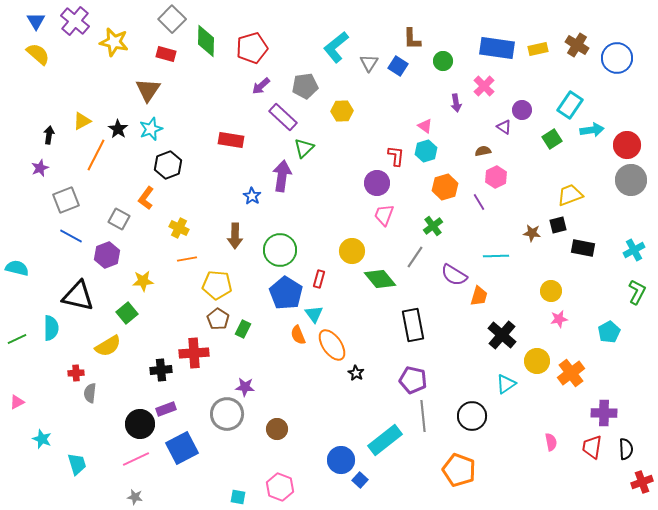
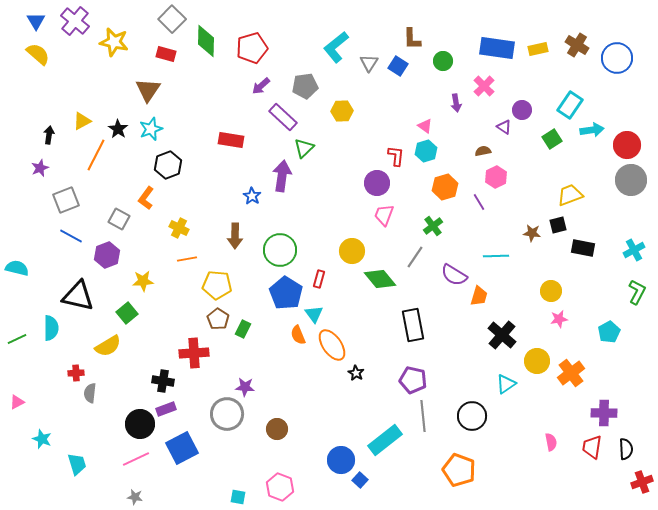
black cross at (161, 370): moved 2 px right, 11 px down; rotated 15 degrees clockwise
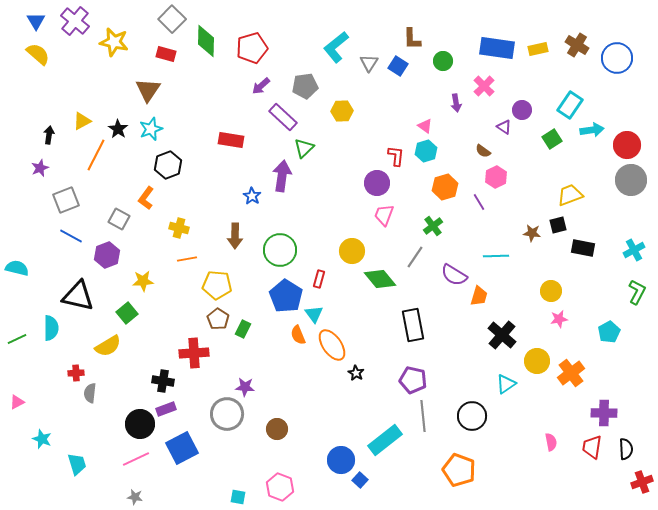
brown semicircle at (483, 151): rotated 133 degrees counterclockwise
yellow cross at (179, 228): rotated 12 degrees counterclockwise
blue pentagon at (286, 293): moved 3 px down
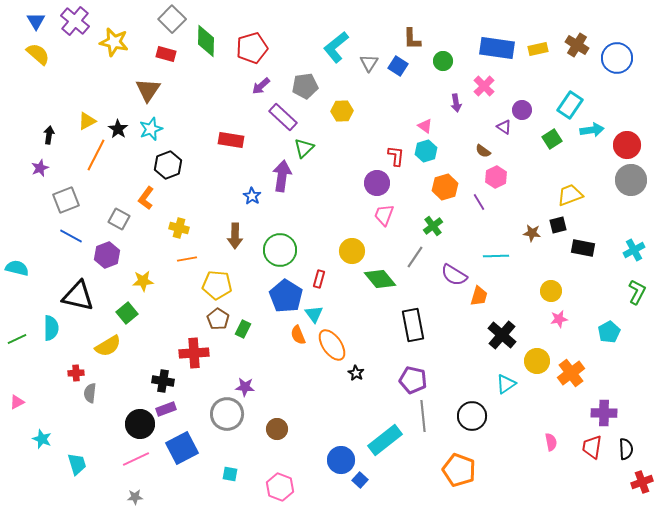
yellow triangle at (82, 121): moved 5 px right
gray star at (135, 497): rotated 14 degrees counterclockwise
cyan square at (238, 497): moved 8 px left, 23 px up
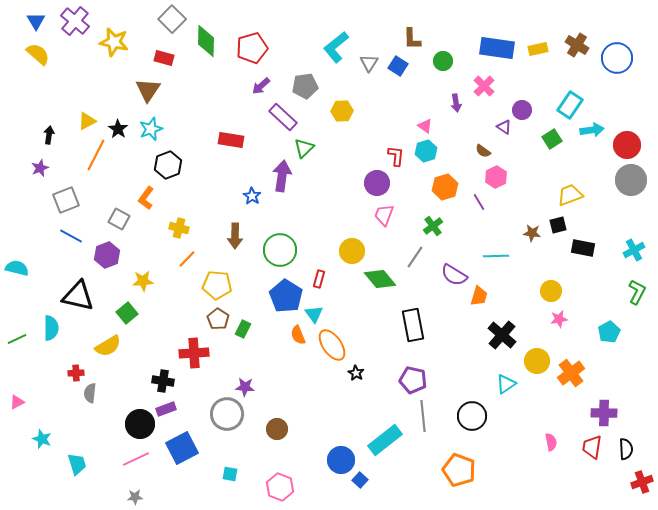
red rectangle at (166, 54): moved 2 px left, 4 px down
orange line at (187, 259): rotated 36 degrees counterclockwise
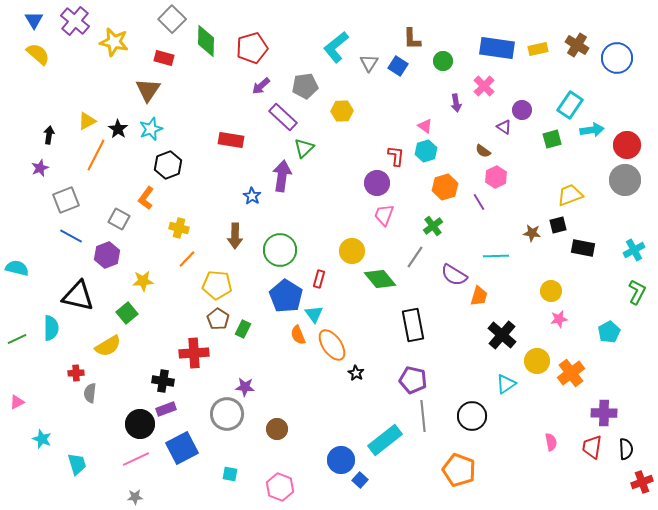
blue triangle at (36, 21): moved 2 px left, 1 px up
green square at (552, 139): rotated 18 degrees clockwise
gray circle at (631, 180): moved 6 px left
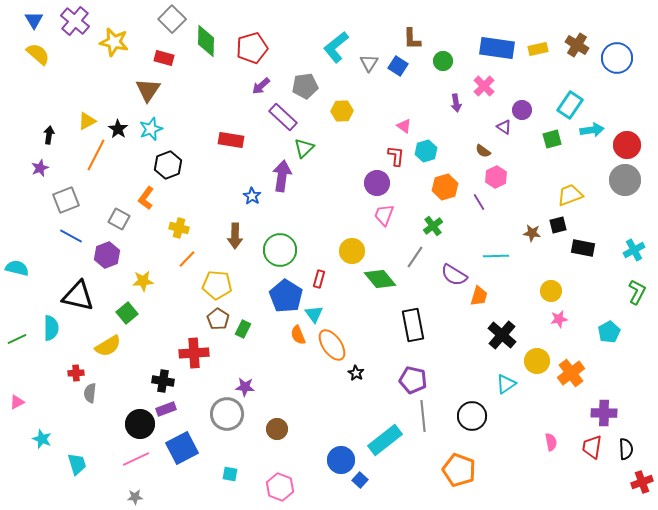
pink triangle at (425, 126): moved 21 px left
